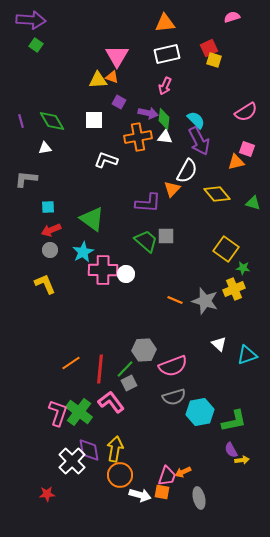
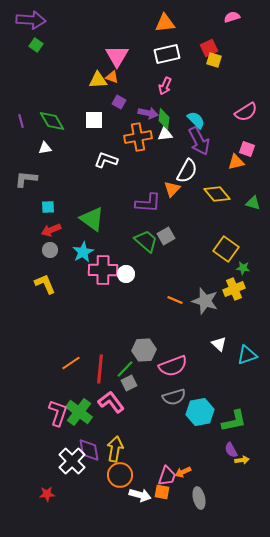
white triangle at (165, 137): moved 3 px up; rotated 14 degrees counterclockwise
gray square at (166, 236): rotated 30 degrees counterclockwise
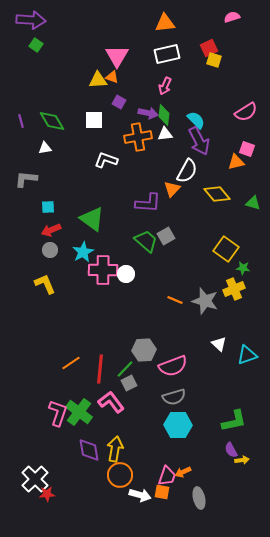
green diamond at (164, 119): moved 4 px up
cyan hexagon at (200, 412): moved 22 px left, 13 px down; rotated 12 degrees clockwise
white cross at (72, 461): moved 37 px left, 18 px down
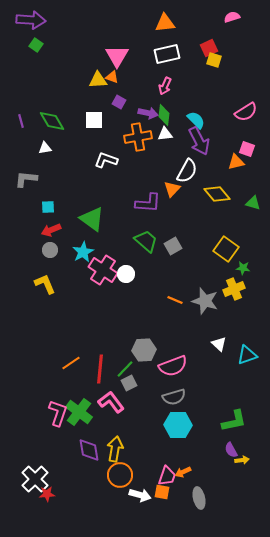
gray square at (166, 236): moved 7 px right, 10 px down
pink cross at (103, 270): rotated 32 degrees clockwise
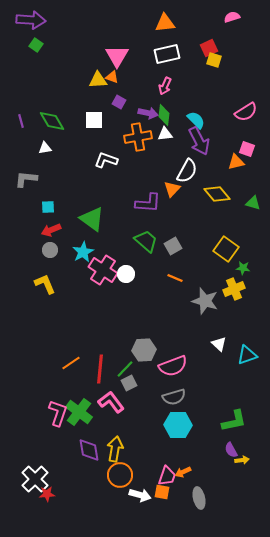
orange line at (175, 300): moved 22 px up
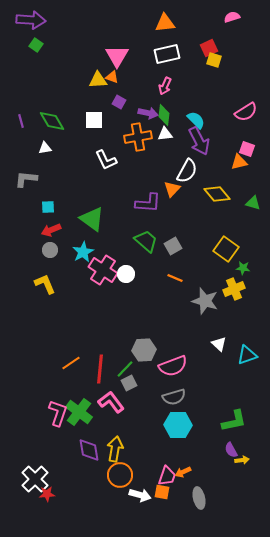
white L-shape at (106, 160): rotated 135 degrees counterclockwise
orange triangle at (236, 162): moved 3 px right
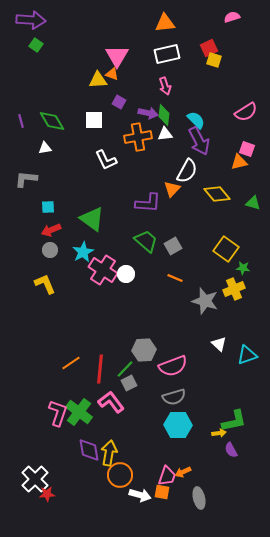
orange triangle at (112, 77): moved 3 px up
pink arrow at (165, 86): rotated 42 degrees counterclockwise
yellow arrow at (115, 449): moved 6 px left, 4 px down
yellow arrow at (242, 460): moved 23 px left, 27 px up
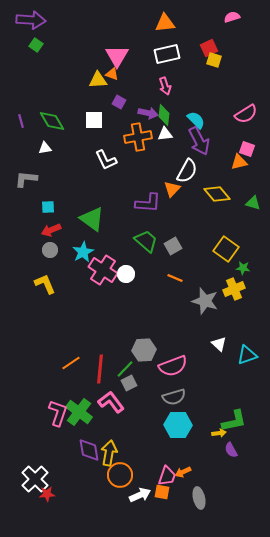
pink semicircle at (246, 112): moved 2 px down
white arrow at (140, 495): rotated 40 degrees counterclockwise
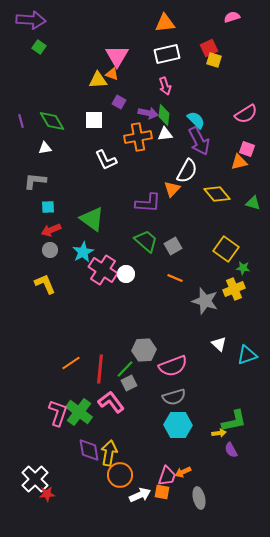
green square at (36, 45): moved 3 px right, 2 px down
gray L-shape at (26, 179): moved 9 px right, 2 px down
